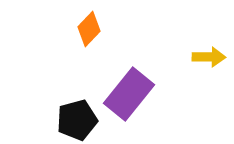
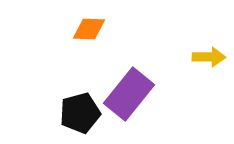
orange diamond: rotated 48 degrees clockwise
black pentagon: moved 3 px right, 7 px up
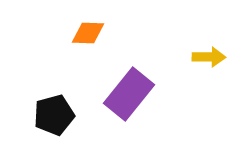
orange diamond: moved 1 px left, 4 px down
black pentagon: moved 26 px left, 2 px down
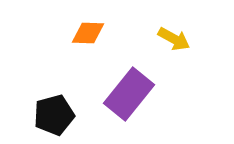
yellow arrow: moved 35 px left, 18 px up; rotated 28 degrees clockwise
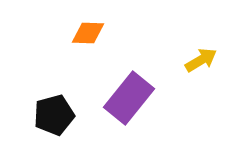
yellow arrow: moved 27 px right, 21 px down; rotated 60 degrees counterclockwise
purple rectangle: moved 4 px down
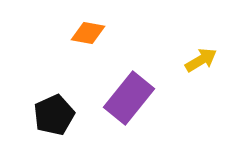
orange diamond: rotated 8 degrees clockwise
black pentagon: rotated 9 degrees counterclockwise
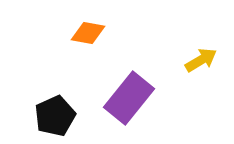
black pentagon: moved 1 px right, 1 px down
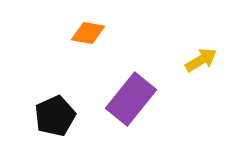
purple rectangle: moved 2 px right, 1 px down
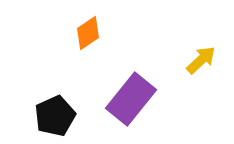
orange diamond: rotated 44 degrees counterclockwise
yellow arrow: rotated 12 degrees counterclockwise
